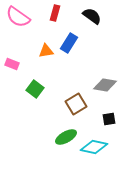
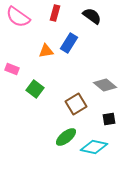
pink rectangle: moved 5 px down
gray diamond: rotated 30 degrees clockwise
green ellipse: rotated 10 degrees counterclockwise
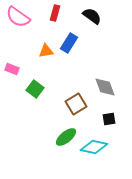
gray diamond: moved 2 px down; rotated 30 degrees clockwise
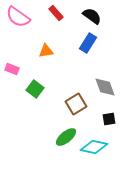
red rectangle: moved 1 px right; rotated 56 degrees counterclockwise
blue rectangle: moved 19 px right
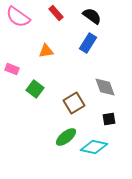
brown square: moved 2 px left, 1 px up
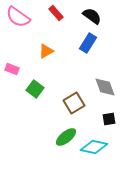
orange triangle: rotated 21 degrees counterclockwise
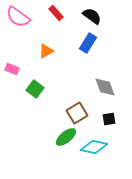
brown square: moved 3 px right, 10 px down
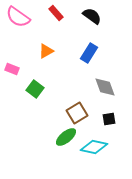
blue rectangle: moved 1 px right, 10 px down
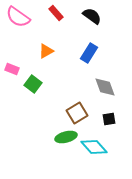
green square: moved 2 px left, 5 px up
green ellipse: rotated 25 degrees clockwise
cyan diamond: rotated 36 degrees clockwise
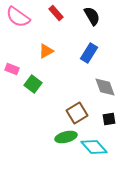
black semicircle: rotated 24 degrees clockwise
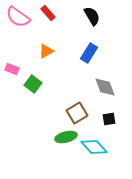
red rectangle: moved 8 px left
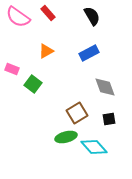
blue rectangle: rotated 30 degrees clockwise
